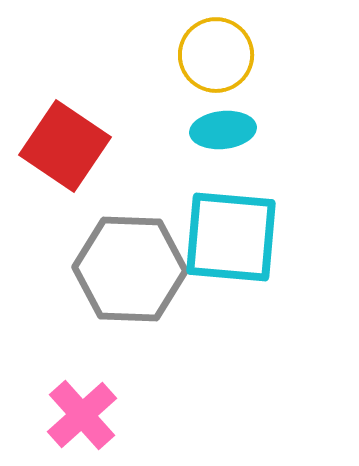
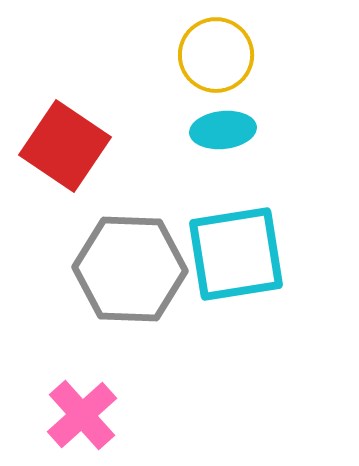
cyan square: moved 5 px right, 17 px down; rotated 14 degrees counterclockwise
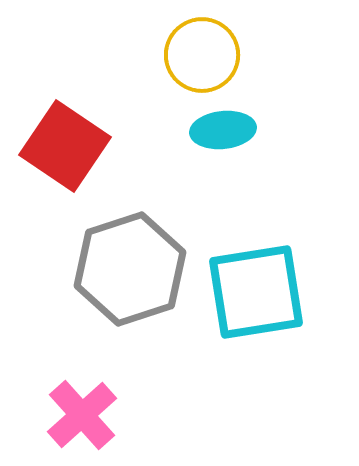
yellow circle: moved 14 px left
cyan square: moved 20 px right, 38 px down
gray hexagon: rotated 20 degrees counterclockwise
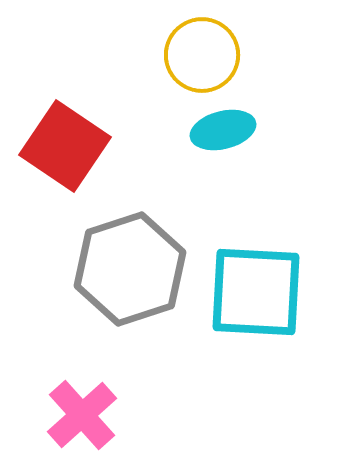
cyan ellipse: rotated 8 degrees counterclockwise
cyan square: rotated 12 degrees clockwise
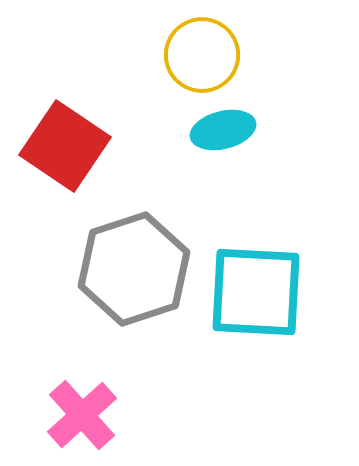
gray hexagon: moved 4 px right
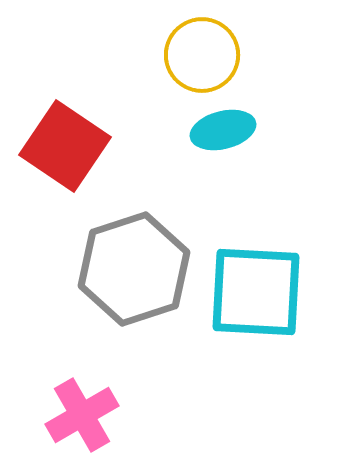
pink cross: rotated 12 degrees clockwise
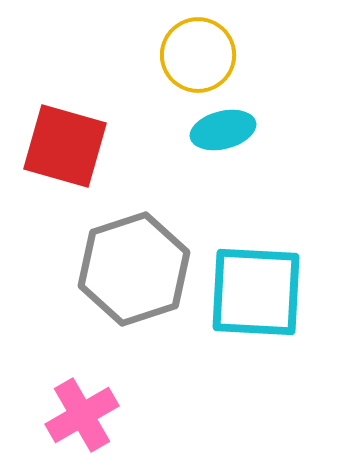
yellow circle: moved 4 px left
red square: rotated 18 degrees counterclockwise
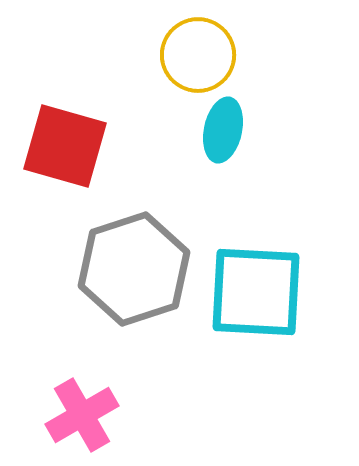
cyan ellipse: rotated 64 degrees counterclockwise
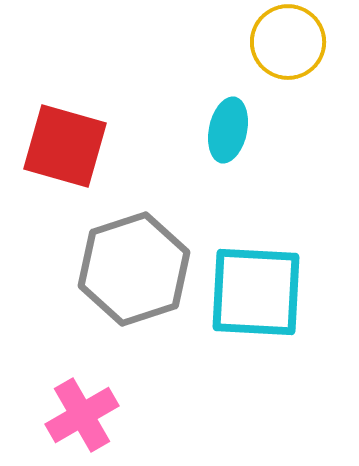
yellow circle: moved 90 px right, 13 px up
cyan ellipse: moved 5 px right
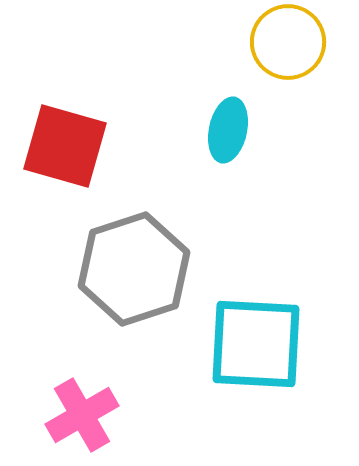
cyan square: moved 52 px down
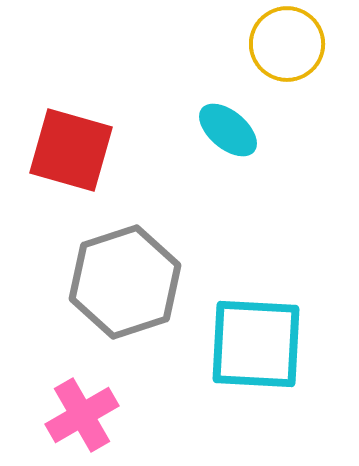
yellow circle: moved 1 px left, 2 px down
cyan ellipse: rotated 62 degrees counterclockwise
red square: moved 6 px right, 4 px down
gray hexagon: moved 9 px left, 13 px down
